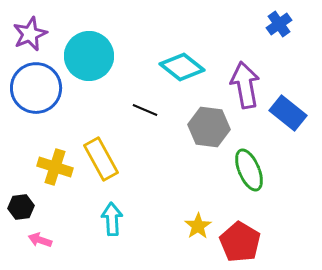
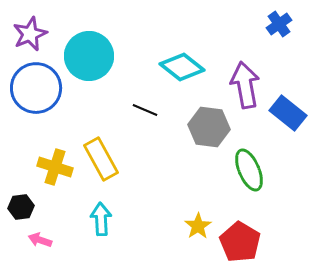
cyan arrow: moved 11 px left
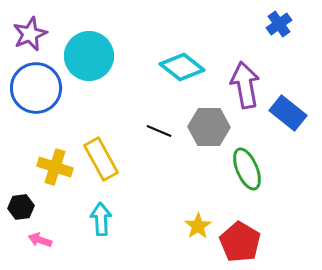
black line: moved 14 px right, 21 px down
gray hexagon: rotated 6 degrees counterclockwise
green ellipse: moved 2 px left, 1 px up
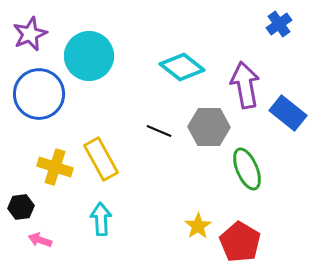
blue circle: moved 3 px right, 6 px down
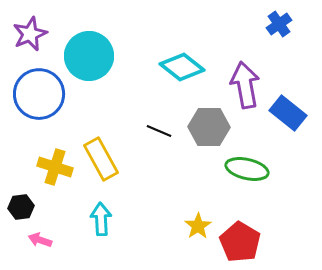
green ellipse: rotated 54 degrees counterclockwise
